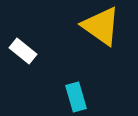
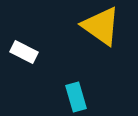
white rectangle: moved 1 px right, 1 px down; rotated 12 degrees counterclockwise
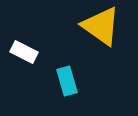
cyan rectangle: moved 9 px left, 16 px up
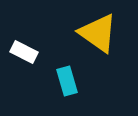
yellow triangle: moved 3 px left, 7 px down
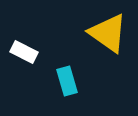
yellow triangle: moved 10 px right
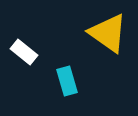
white rectangle: rotated 12 degrees clockwise
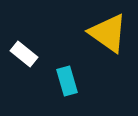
white rectangle: moved 2 px down
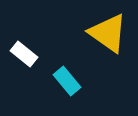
cyan rectangle: rotated 24 degrees counterclockwise
